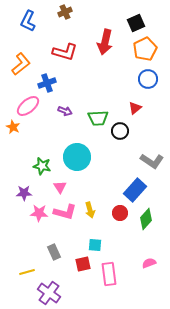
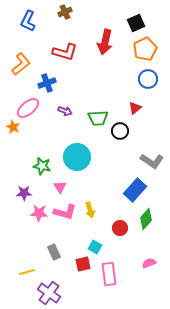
pink ellipse: moved 2 px down
red circle: moved 15 px down
cyan square: moved 2 px down; rotated 24 degrees clockwise
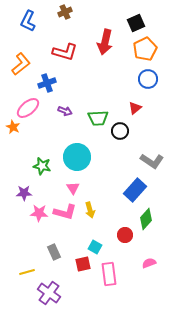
pink triangle: moved 13 px right, 1 px down
red circle: moved 5 px right, 7 px down
